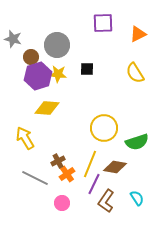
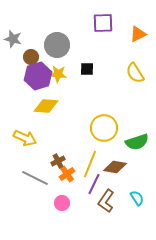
yellow diamond: moved 1 px left, 2 px up
yellow arrow: rotated 145 degrees clockwise
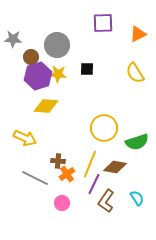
gray star: rotated 12 degrees counterclockwise
brown cross: rotated 32 degrees clockwise
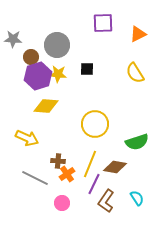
yellow circle: moved 9 px left, 4 px up
yellow arrow: moved 2 px right
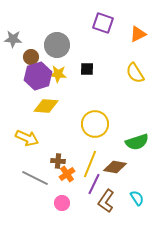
purple square: rotated 20 degrees clockwise
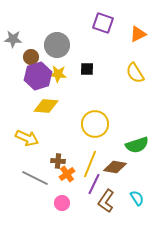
green semicircle: moved 3 px down
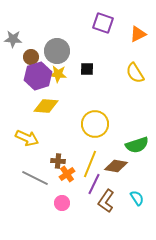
gray circle: moved 6 px down
brown diamond: moved 1 px right, 1 px up
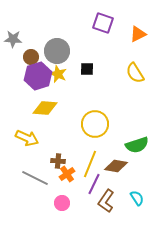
yellow star: rotated 18 degrees clockwise
yellow diamond: moved 1 px left, 2 px down
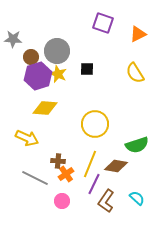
orange cross: moved 1 px left
cyan semicircle: rotated 14 degrees counterclockwise
pink circle: moved 2 px up
